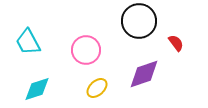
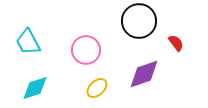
cyan diamond: moved 2 px left, 1 px up
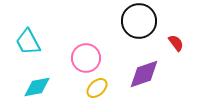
pink circle: moved 8 px down
cyan diamond: moved 2 px right, 1 px up; rotated 8 degrees clockwise
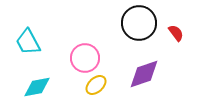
black circle: moved 2 px down
red semicircle: moved 10 px up
pink circle: moved 1 px left
yellow ellipse: moved 1 px left, 3 px up
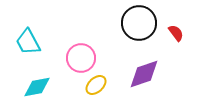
pink circle: moved 4 px left
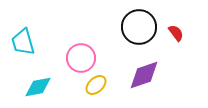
black circle: moved 4 px down
cyan trapezoid: moved 5 px left; rotated 12 degrees clockwise
purple diamond: moved 1 px down
cyan diamond: moved 1 px right
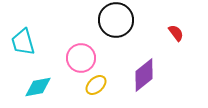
black circle: moved 23 px left, 7 px up
purple diamond: rotated 20 degrees counterclockwise
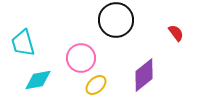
cyan trapezoid: moved 1 px down
cyan diamond: moved 7 px up
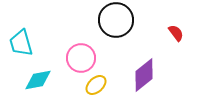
cyan trapezoid: moved 2 px left
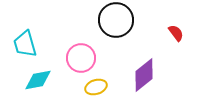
cyan trapezoid: moved 4 px right, 1 px down
yellow ellipse: moved 2 px down; rotated 25 degrees clockwise
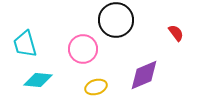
pink circle: moved 2 px right, 9 px up
purple diamond: rotated 16 degrees clockwise
cyan diamond: rotated 16 degrees clockwise
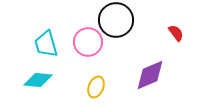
cyan trapezoid: moved 21 px right
pink circle: moved 5 px right, 7 px up
purple diamond: moved 6 px right
yellow ellipse: rotated 50 degrees counterclockwise
